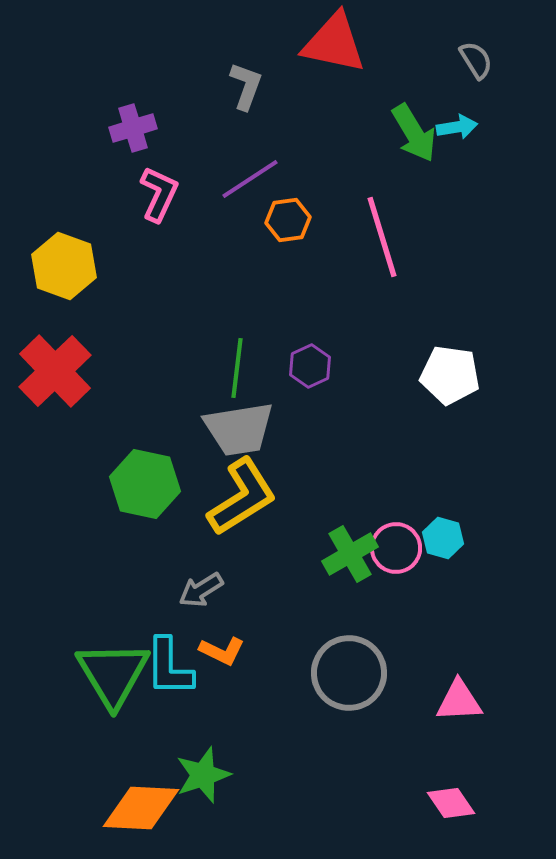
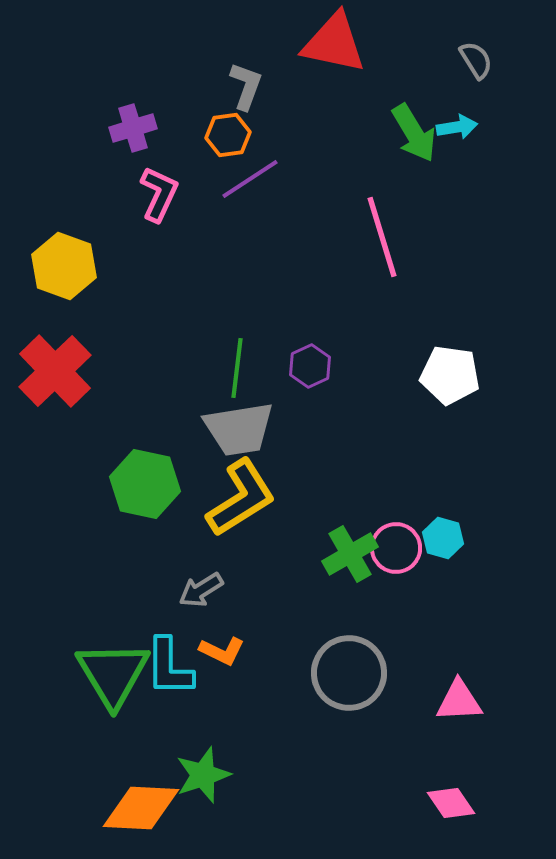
orange hexagon: moved 60 px left, 85 px up
yellow L-shape: moved 1 px left, 1 px down
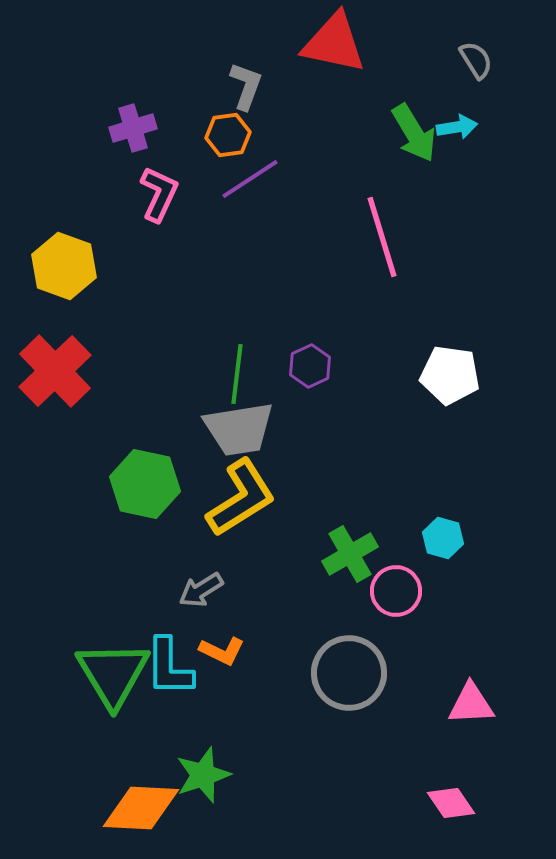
green line: moved 6 px down
pink circle: moved 43 px down
pink triangle: moved 12 px right, 3 px down
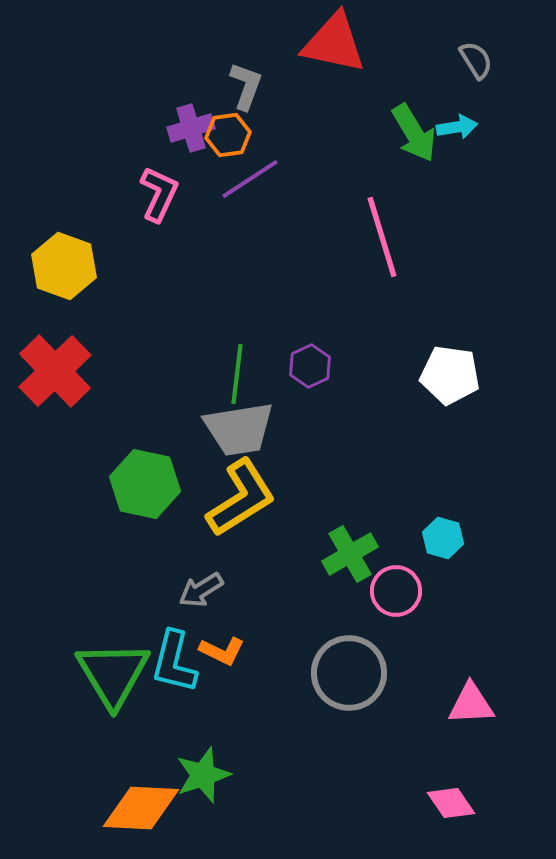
purple cross: moved 58 px right
cyan L-shape: moved 5 px right, 5 px up; rotated 14 degrees clockwise
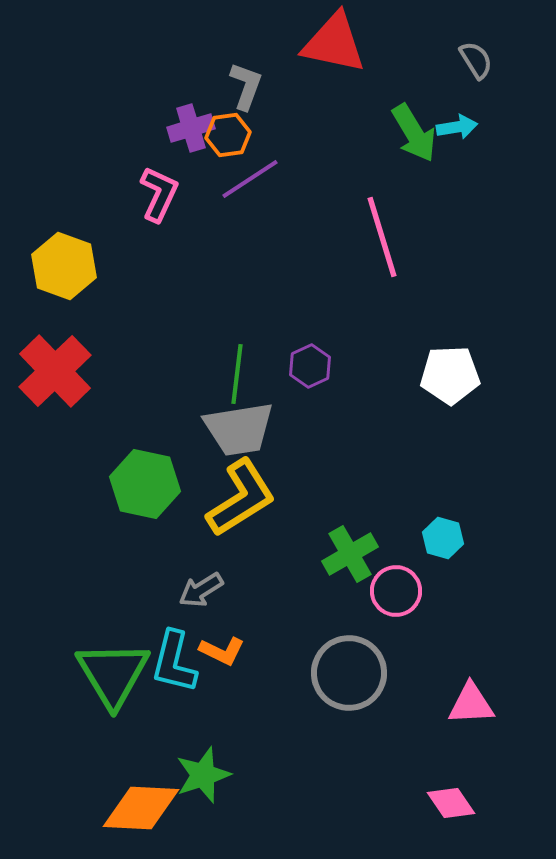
white pentagon: rotated 10 degrees counterclockwise
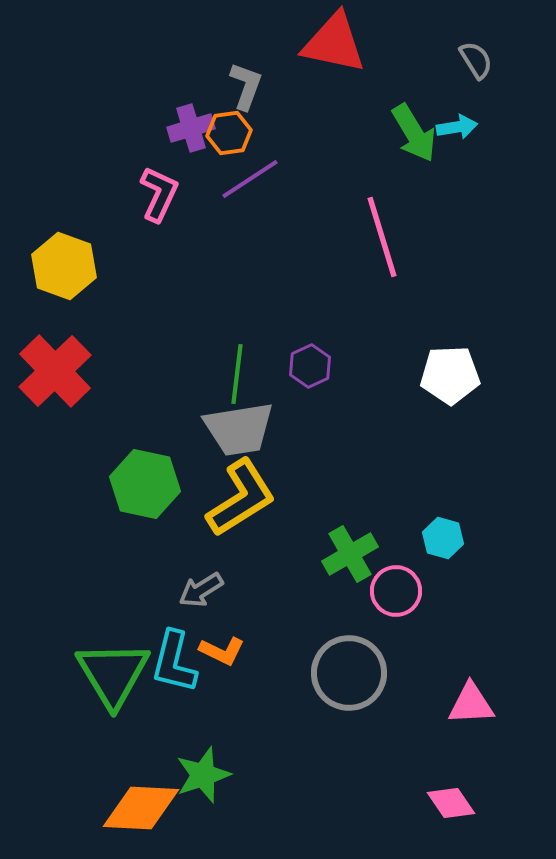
orange hexagon: moved 1 px right, 2 px up
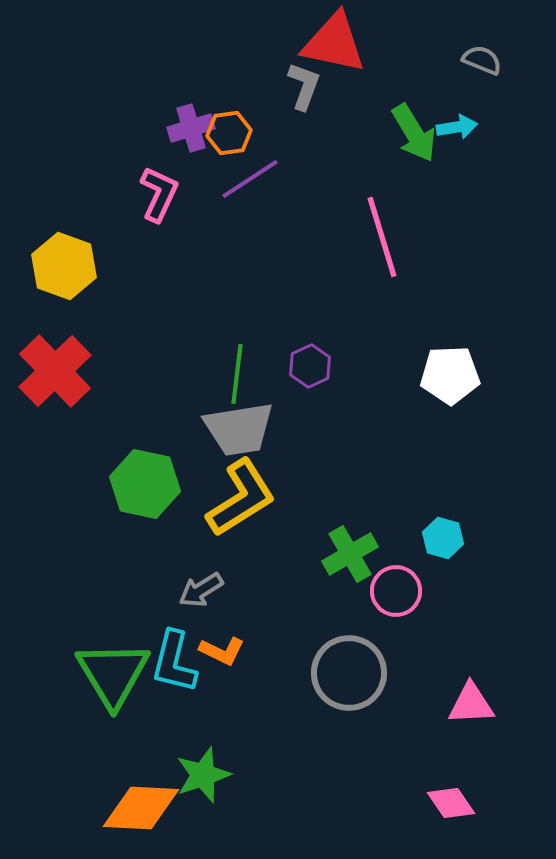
gray semicircle: moved 6 px right; rotated 36 degrees counterclockwise
gray L-shape: moved 58 px right
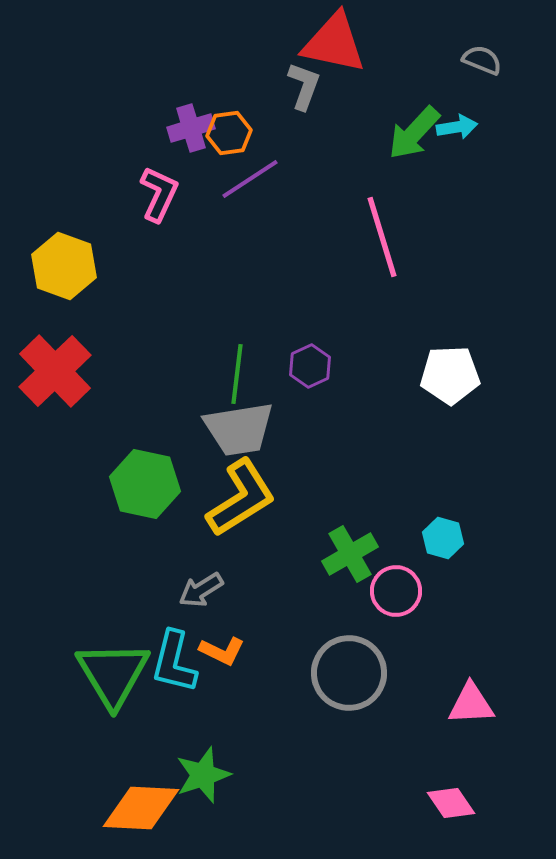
green arrow: rotated 74 degrees clockwise
